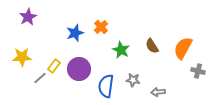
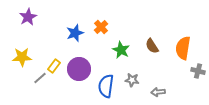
orange semicircle: rotated 20 degrees counterclockwise
gray star: moved 1 px left
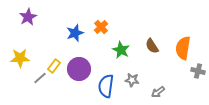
yellow star: moved 2 px left, 1 px down
gray arrow: rotated 32 degrees counterclockwise
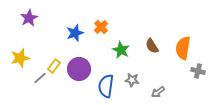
purple star: moved 1 px right, 1 px down
yellow star: rotated 12 degrees counterclockwise
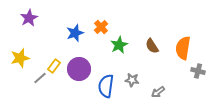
green star: moved 2 px left, 5 px up; rotated 18 degrees clockwise
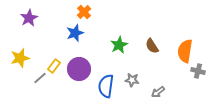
orange cross: moved 17 px left, 15 px up
orange semicircle: moved 2 px right, 3 px down
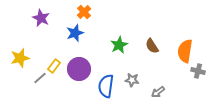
purple star: moved 12 px right; rotated 18 degrees counterclockwise
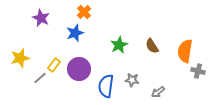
yellow rectangle: moved 1 px up
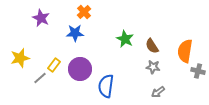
blue star: rotated 18 degrees clockwise
green star: moved 6 px right, 6 px up; rotated 18 degrees counterclockwise
purple circle: moved 1 px right
gray star: moved 21 px right, 13 px up
